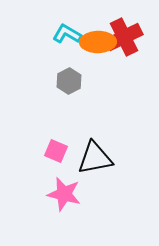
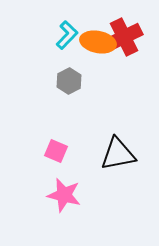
cyan L-shape: moved 1 px down; rotated 104 degrees clockwise
orange ellipse: rotated 12 degrees clockwise
black triangle: moved 23 px right, 4 px up
pink star: moved 1 px down
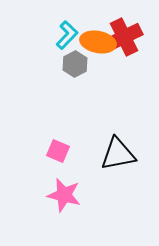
gray hexagon: moved 6 px right, 17 px up
pink square: moved 2 px right
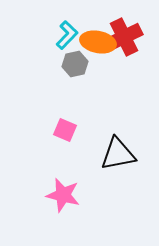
gray hexagon: rotated 15 degrees clockwise
pink square: moved 7 px right, 21 px up
pink star: moved 1 px left
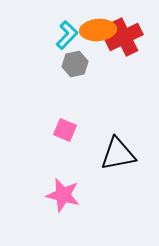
orange ellipse: moved 12 px up; rotated 16 degrees counterclockwise
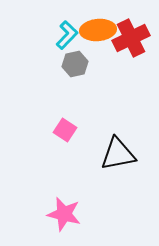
red cross: moved 7 px right, 1 px down
pink square: rotated 10 degrees clockwise
pink star: moved 1 px right, 19 px down
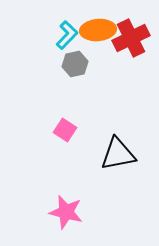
pink star: moved 2 px right, 2 px up
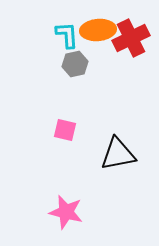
cyan L-shape: rotated 48 degrees counterclockwise
pink square: rotated 20 degrees counterclockwise
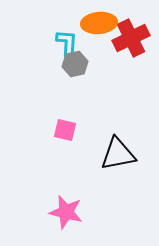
orange ellipse: moved 1 px right, 7 px up
cyan L-shape: moved 8 px down; rotated 8 degrees clockwise
